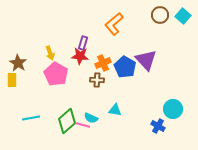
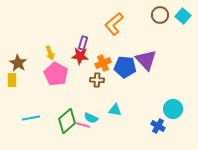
blue pentagon: rotated 25 degrees counterclockwise
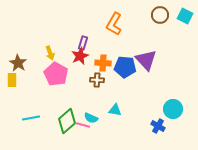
cyan square: moved 2 px right; rotated 14 degrees counterclockwise
orange L-shape: rotated 20 degrees counterclockwise
red star: rotated 30 degrees counterclockwise
orange cross: rotated 28 degrees clockwise
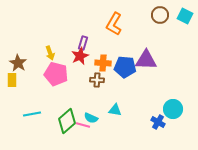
purple triangle: rotated 45 degrees counterclockwise
pink pentagon: rotated 15 degrees counterclockwise
cyan line: moved 1 px right, 4 px up
blue cross: moved 4 px up
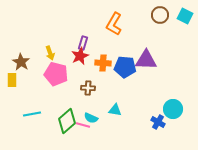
brown star: moved 3 px right, 1 px up
brown cross: moved 9 px left, 8 px down
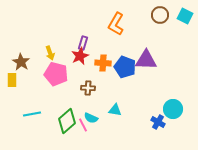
orange L-shape: moved 2 px right
blue pentagon: rotated 15 degrees clockwise
pink line: rotated 48 degrees clockwise
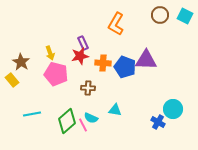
purple rectangle: rotated 40 degrees counterclockwise
red star: rotated 12 degrees clockwise
yellow rectangle: rotated 40 degrees counterclockwise
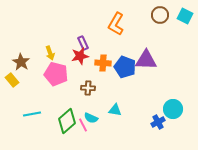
blue cross: rotated 32 degrees clockwise
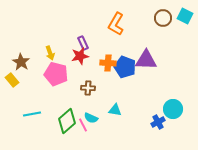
brown circle: moved 3 px right, 3 px down
orange cross: moved 5 px right
